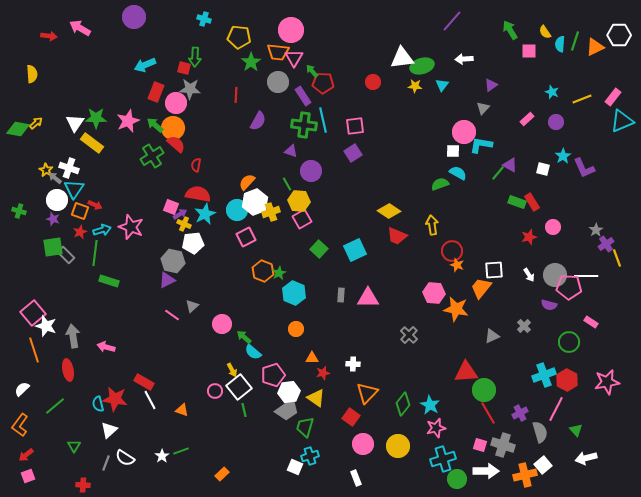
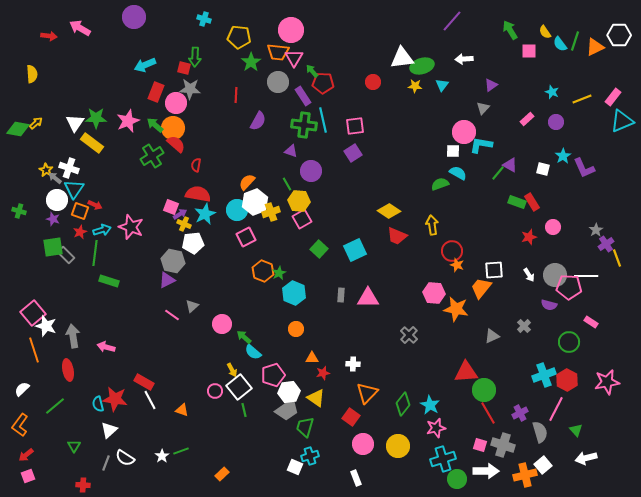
cyan semicircle at (560, 44): rotated 42 degrees counterclockwise
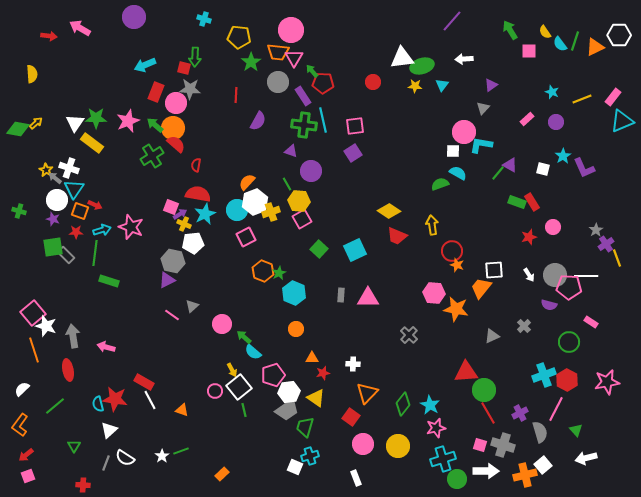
red star at (80, 232): moved 4 px left; rotated 24 degrees clockwise
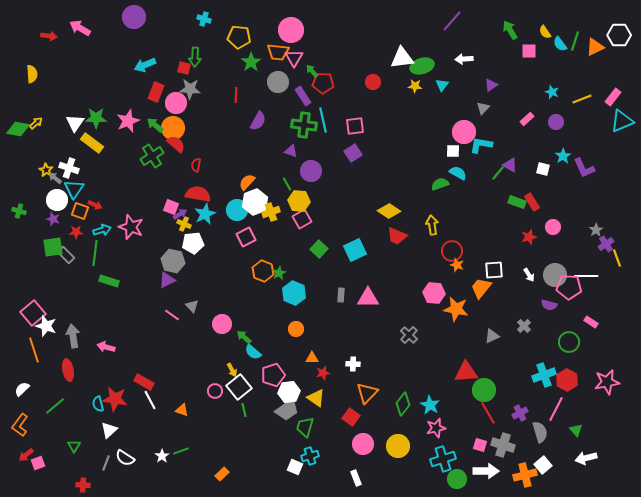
gray triangle at (192, 306): rotated 32 degrees counterclockwise
pink square at (28, 476): moved 10 px right, 13 px up
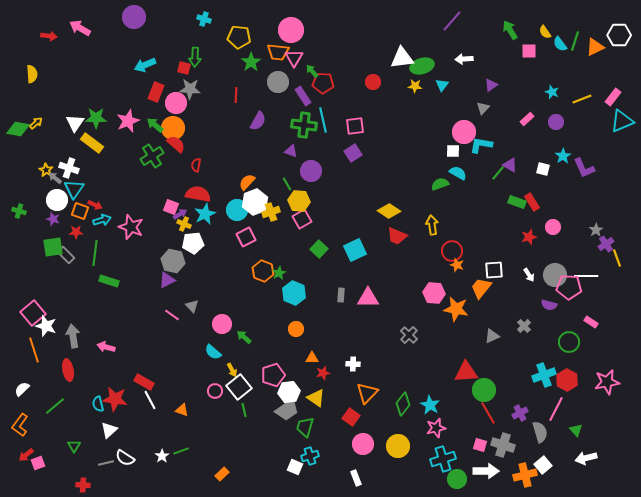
cyan arrow at (102, 230): moved 10 px up
cyan semicircle at (253, 352): moved 40 px left
gray line at (106, 463): rotated 56 degrees clockwise
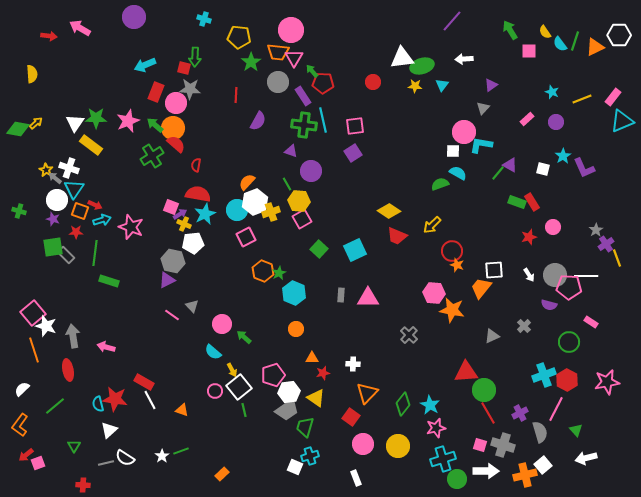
yellow rectangle at (92, 143): moved 1 px left, 2 px down
yellow arrow at (432, 225): rotated 126 degrees counterclockwise
orange star at (456, 309): moved 4 px left, 1 px down
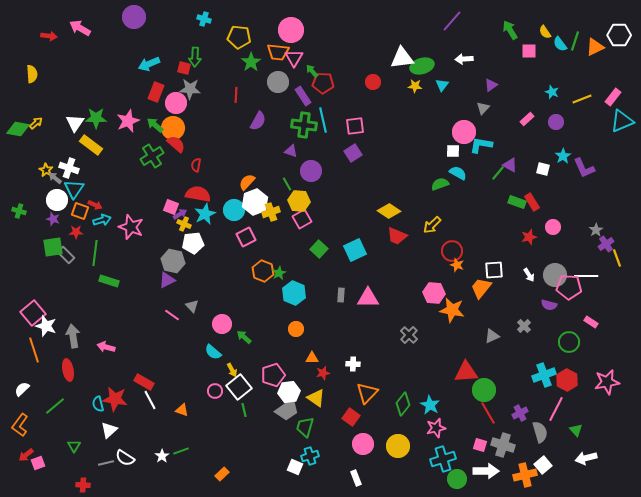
cyan arrow at (145, 65): moved 4 px right, 1 px up
cyan circle at (237, 210): moved 3 px left
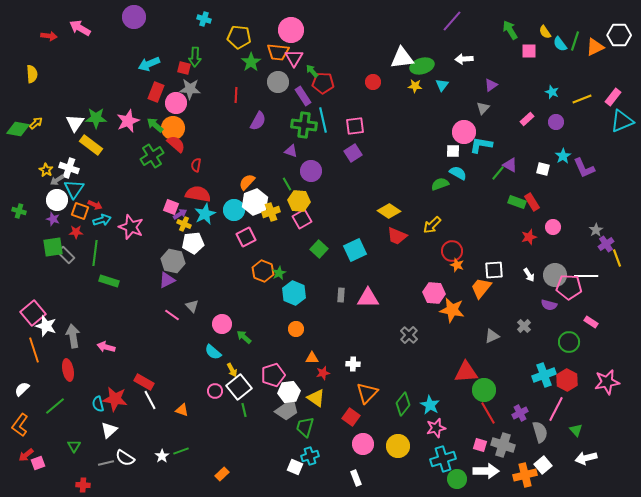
gray arrow at (55, 178): moved 2 px right, 2 px down; rotated 72 degrees counterclockwise
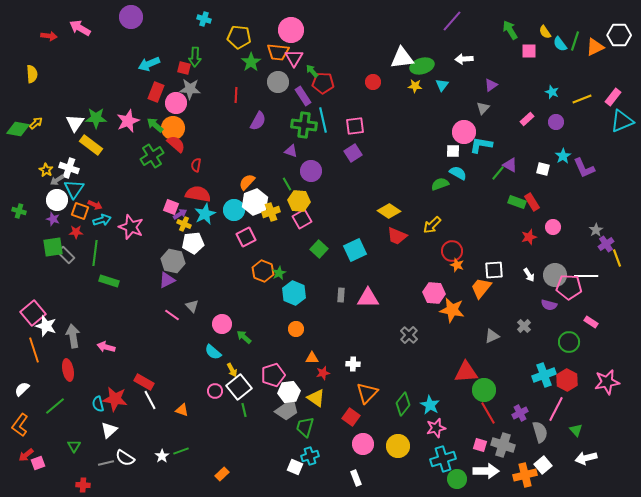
purple circle at (134, 17): moved 3 px left
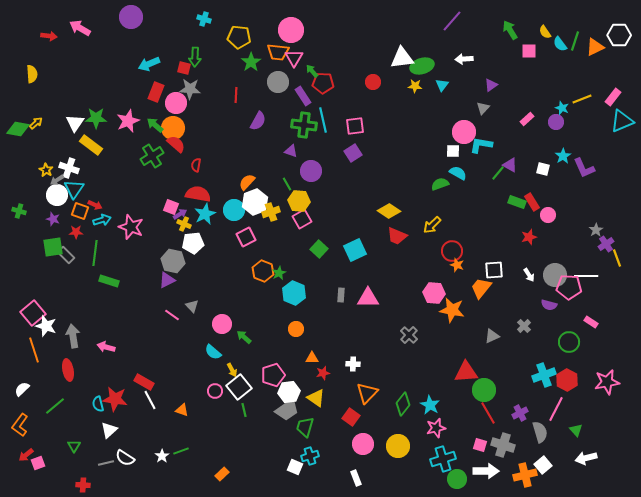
cyan star at (552, 92): moved 10 px right, 16 px down
white circle at (57, 200): moved 5 px up
pink circle at (553, 227): moved 5 px left, 12 px up
